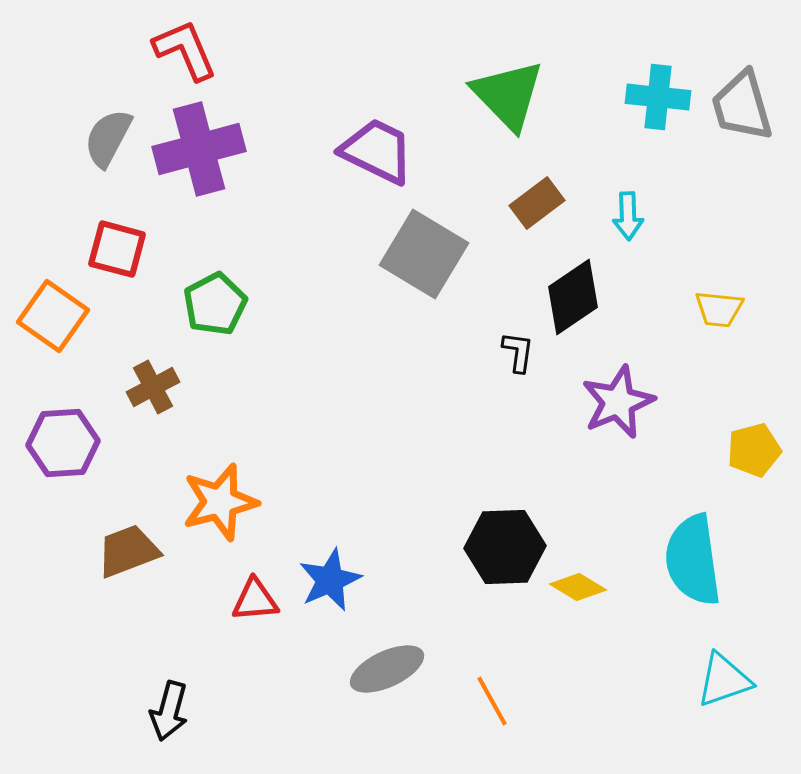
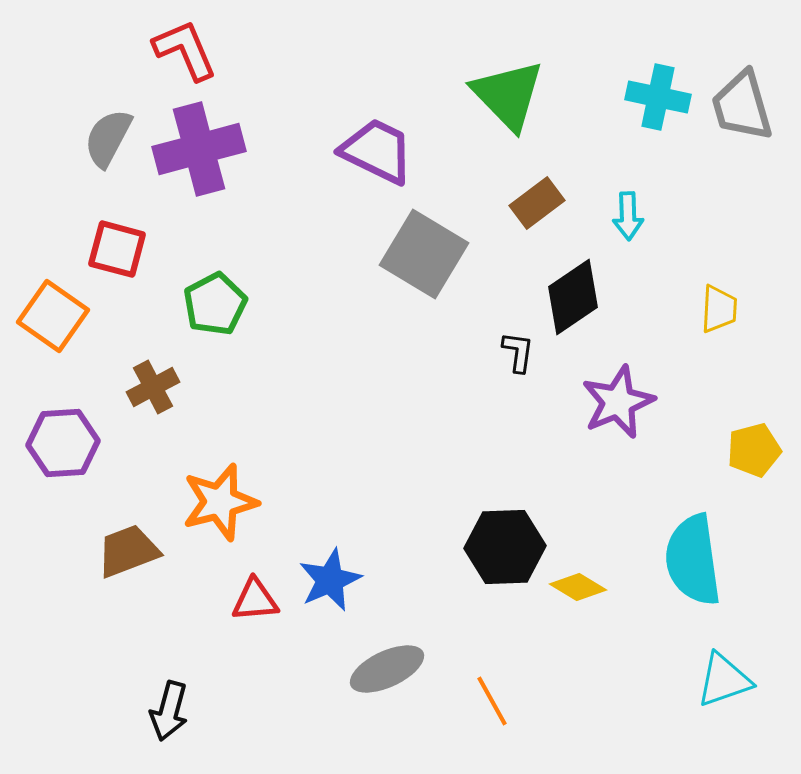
cyan cross: rotated 6 degrees clockwise
yellow trapezoid: rotated 93 degrees counterclockwise
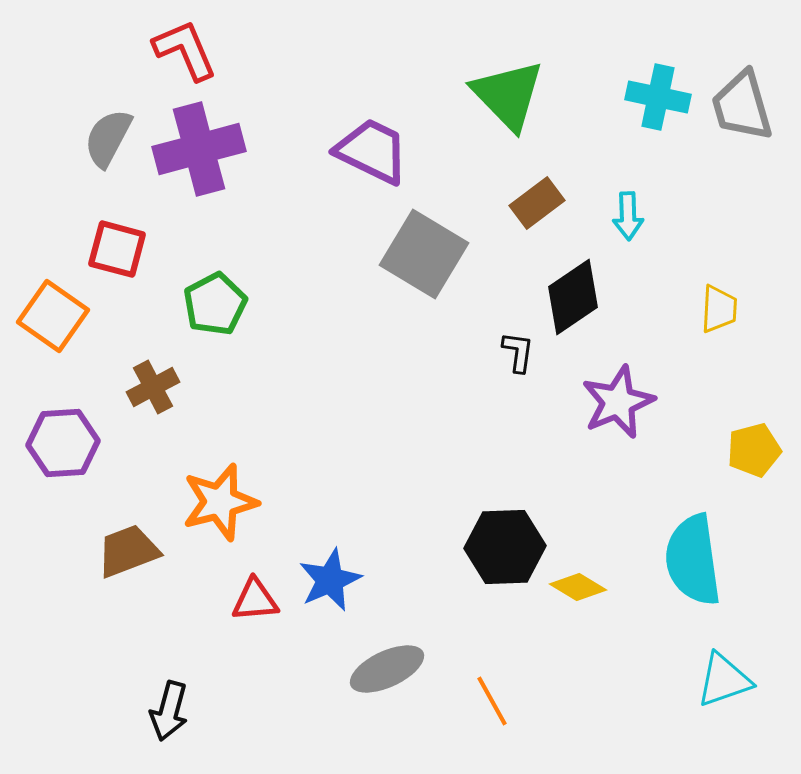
purple trapezoid: moved 5 px left
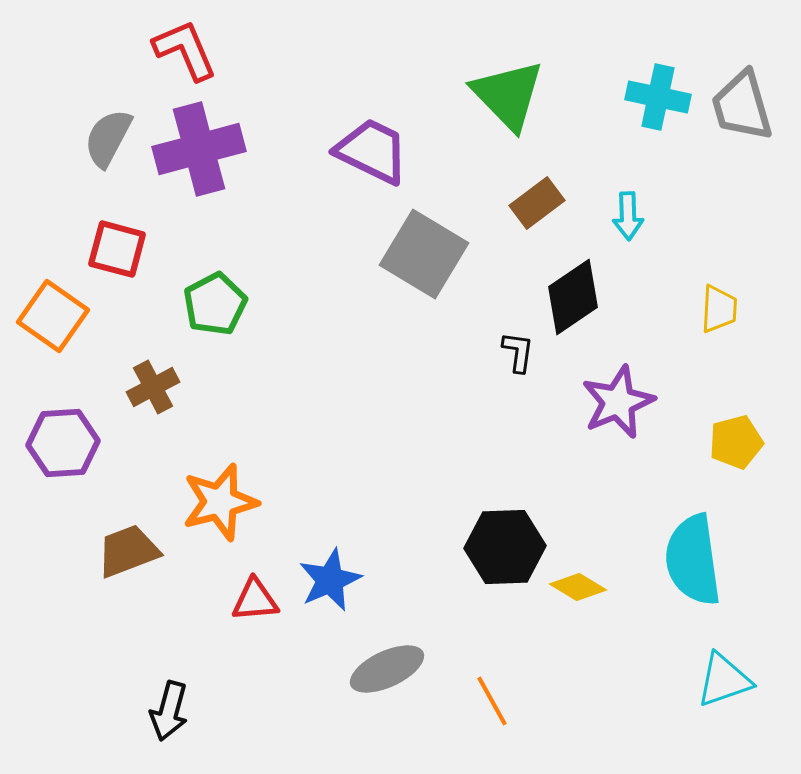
yellow pentagon: moved 18 px left, 8 px up
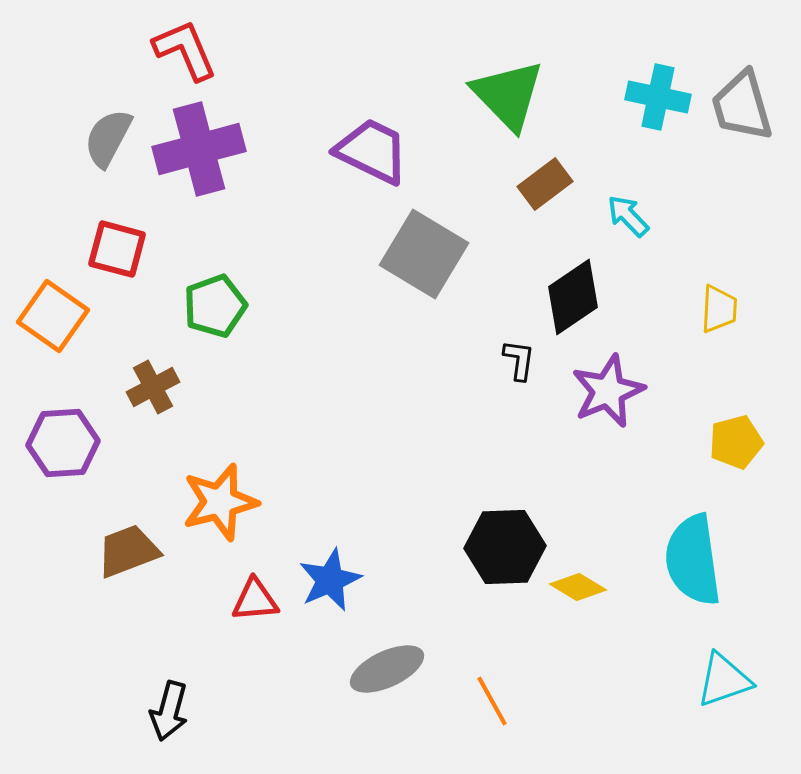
brown rectangle: moved 8 px right, 19 px up
cyan arrow: rotated 138 degrees clockwise
green pentagon: moved 2 px down; rotated 8 degrees clockwise
black L-shape: moved 1 px right, 8 px down
purple star: moved 10 px left, 11 px up
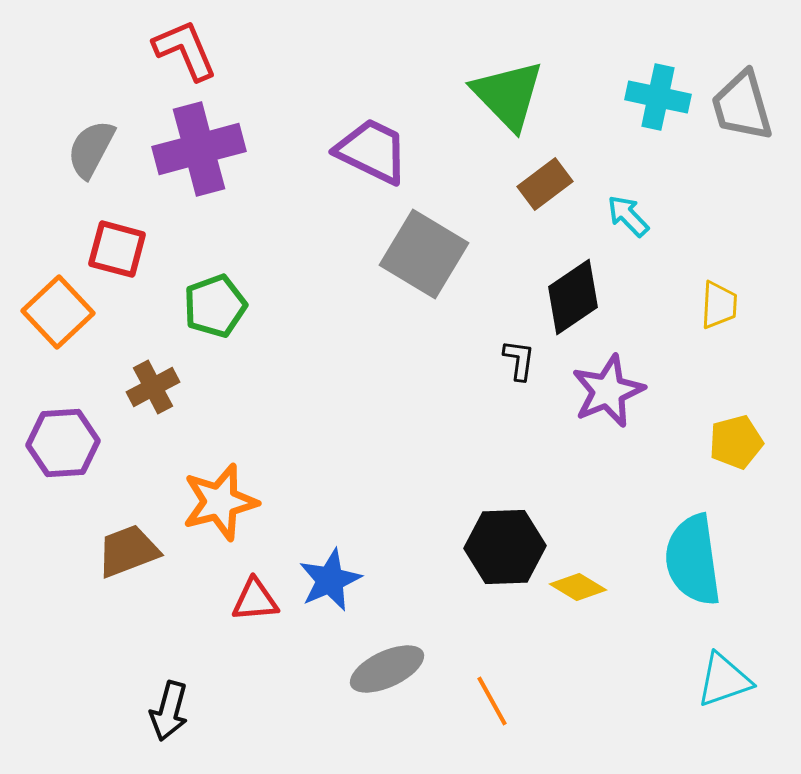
gray semicircle: moved 17 px left, 11 px down
yellow trapezoid: moved 4 px up
orange square: moved 5 px right, 4 px up; rotated 12 degrees clockwise
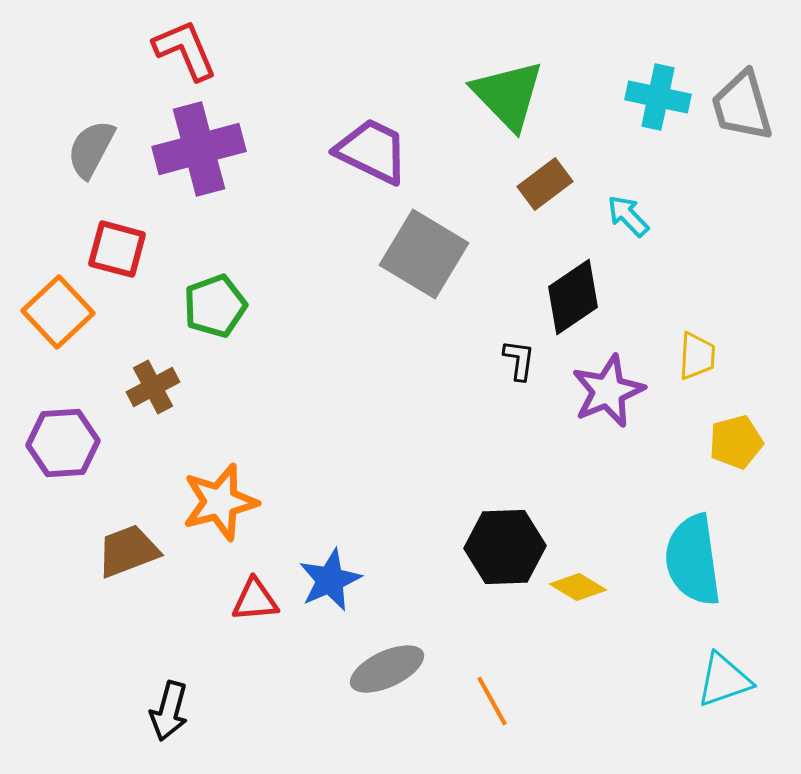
yellow trapezoid: moved 22 px left, 51 px down
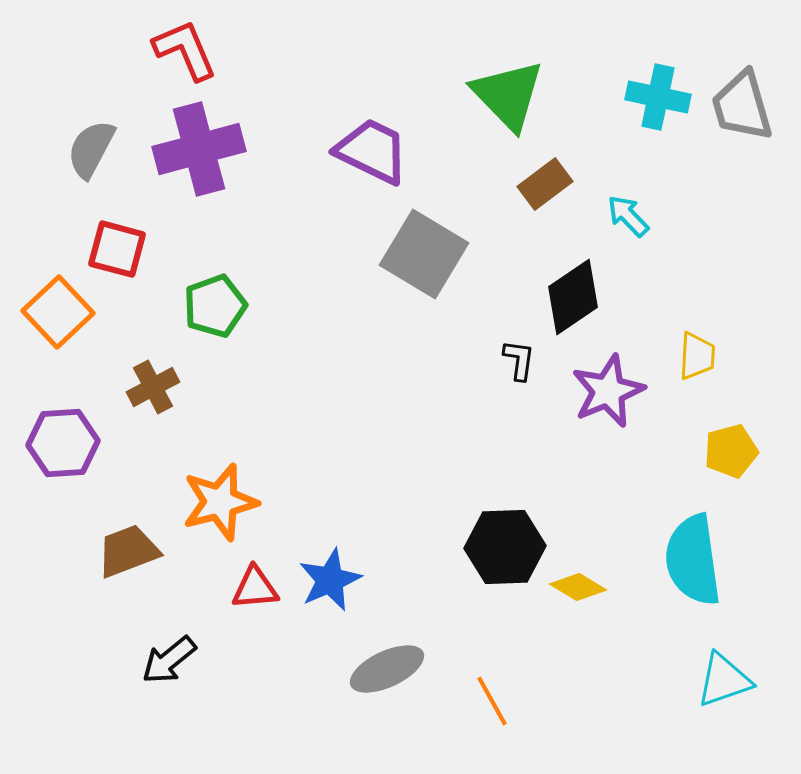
yellow pentagon: moved 5 px left, 9 px down
red triangle: moved 12 px up
black arrow: moved 51 px up; rotated 36 degrees clockwise
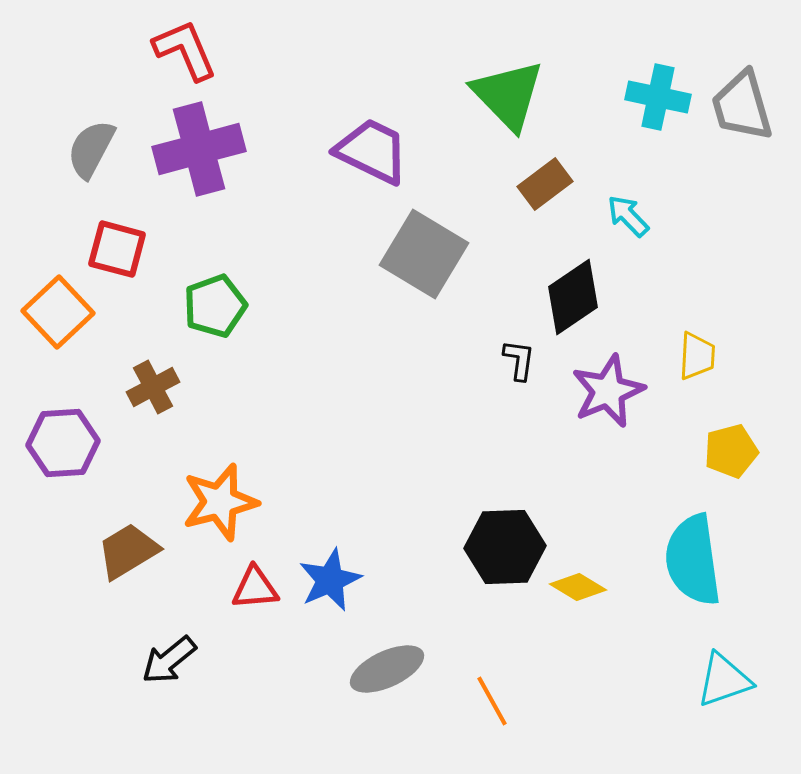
brown trapezoid: rotated 10 degrees counterclockwise
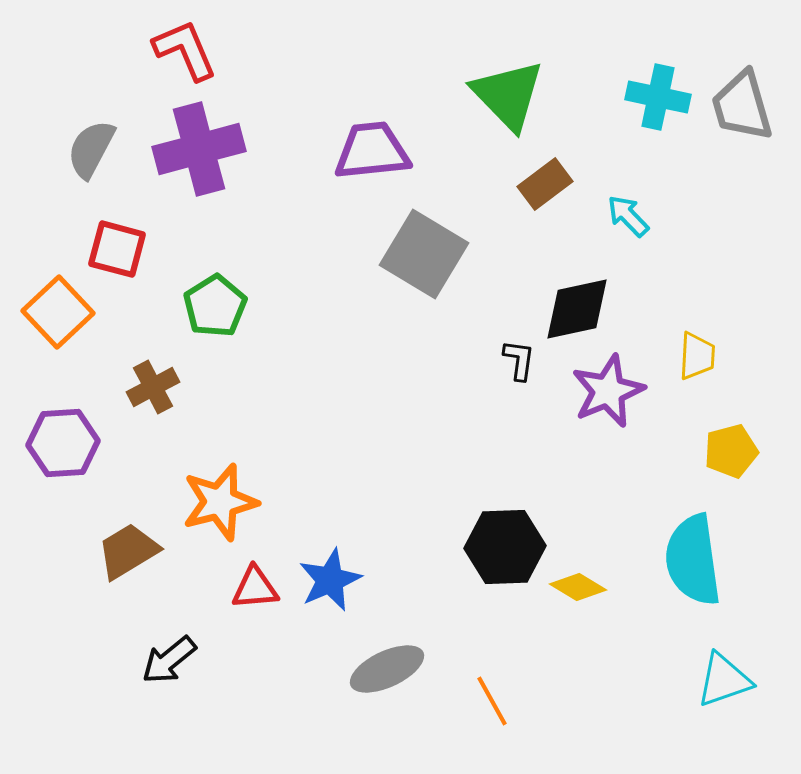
purple trapezoid: rotated 32 degrees counterclockwise
black diamond: moved 4 px right, 12 px down; rotated 22 degrees clockwise
green pentagon: rotated 12 degrees counterclockwise
